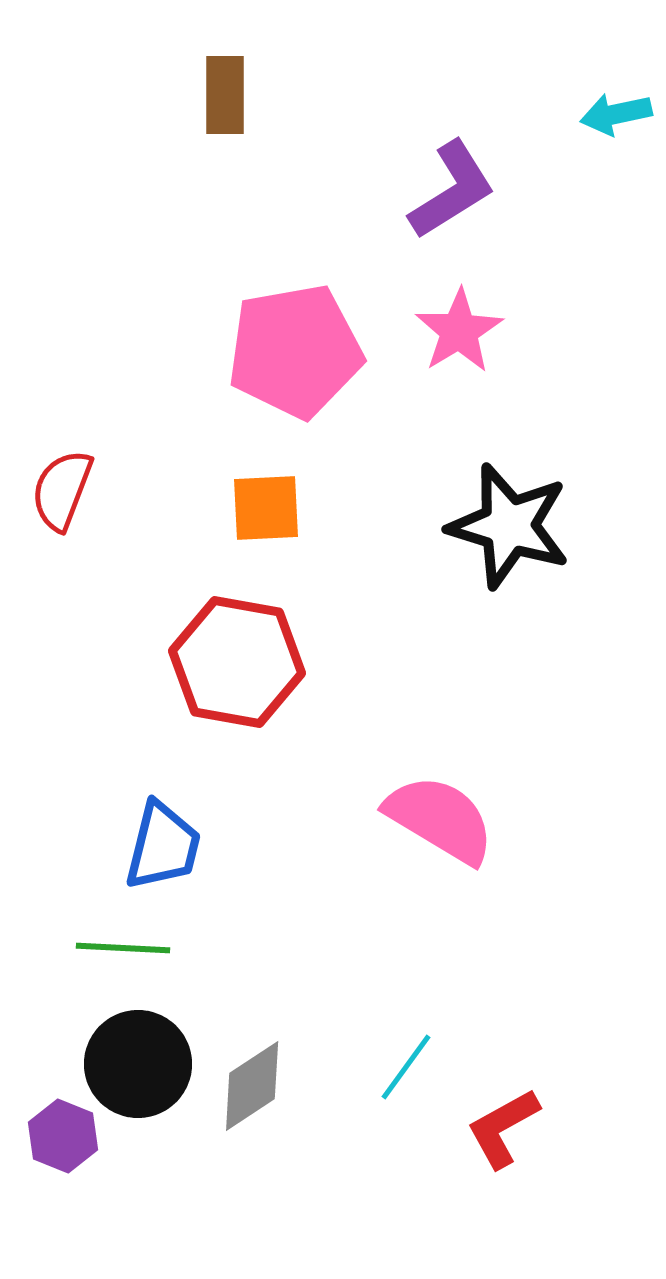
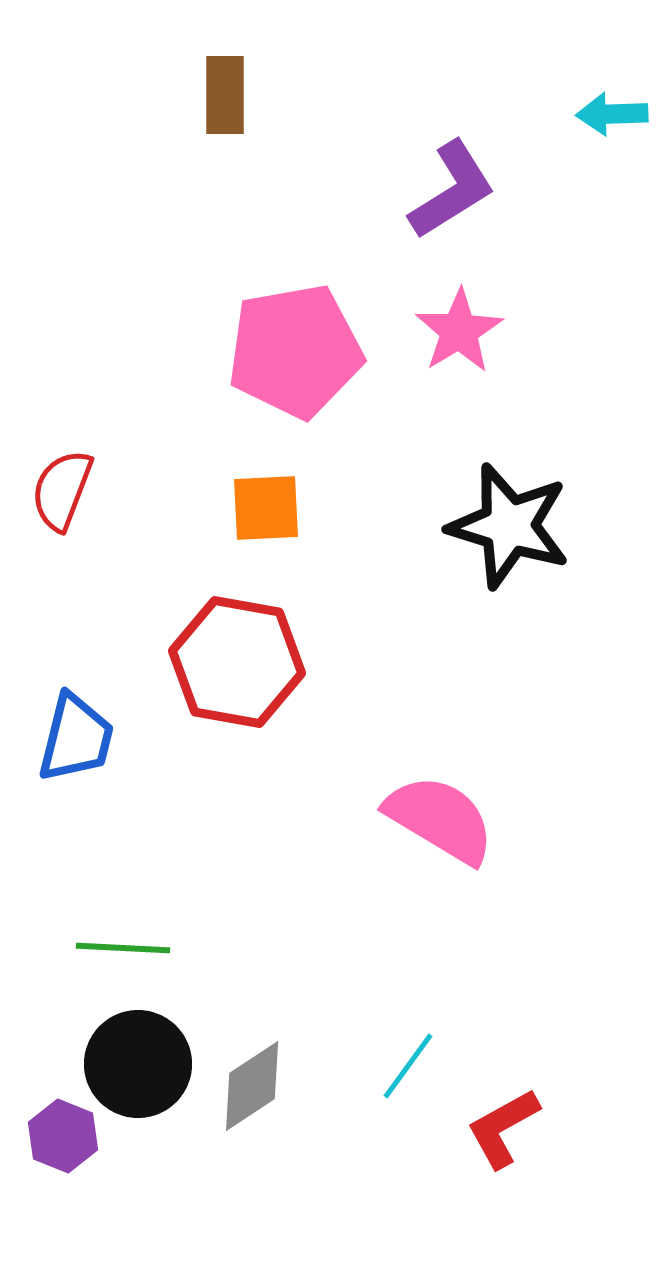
cyan arrow: moved 4 px left; rotated 10 degrees clockwise
blue trapezoid: moved 87 px left, 108 px up
cyan line: moved 2 px right, 1 px up
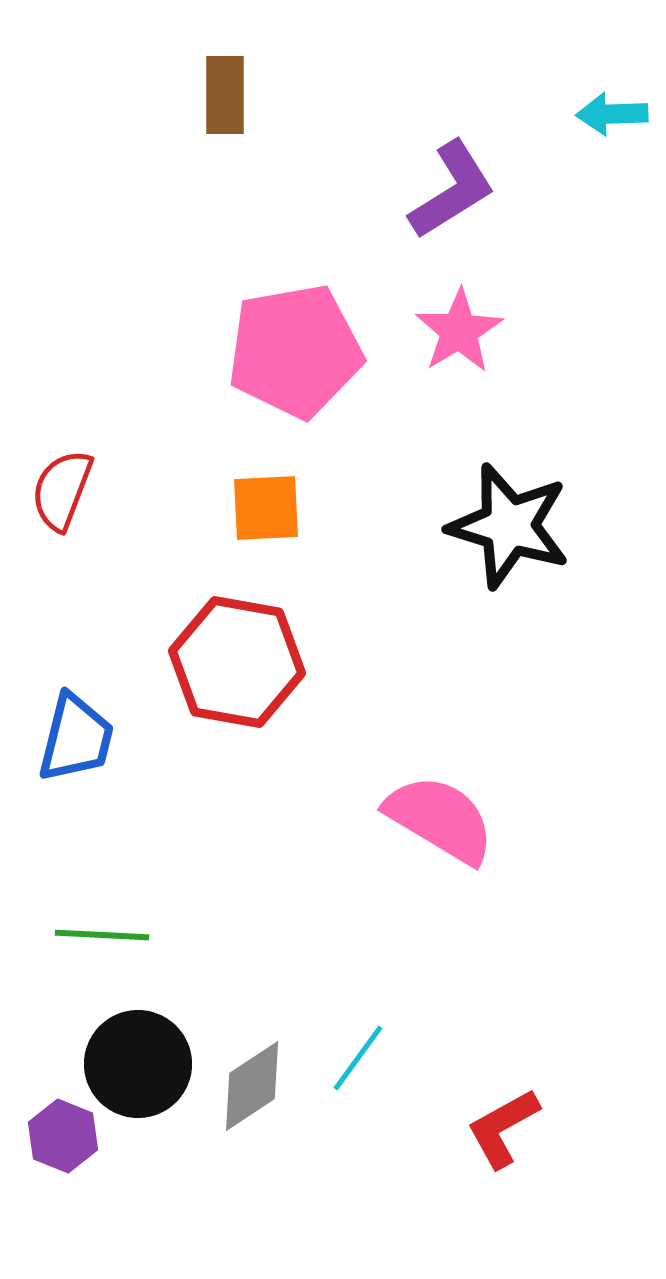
green line: moved 21 px left, 13 px up
cyan line: moved 50 px left, 8 px up
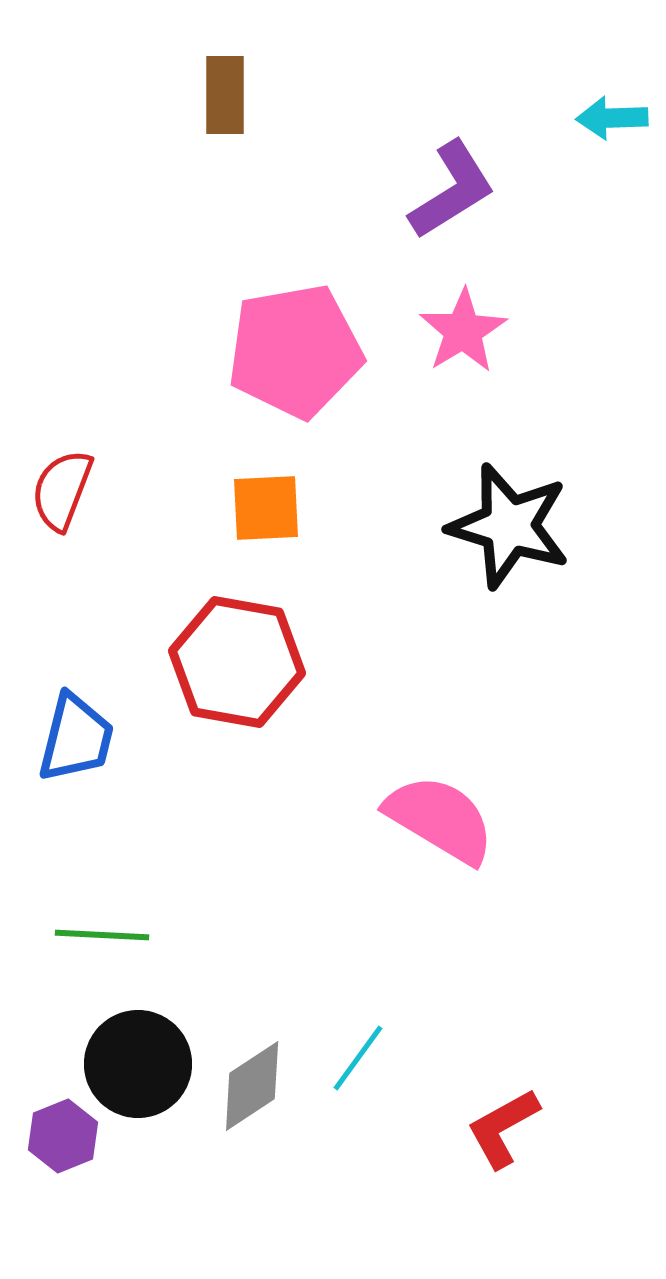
cyan arrow: moved 4 px down
pink star: moved 4 px right
purple hexagon: rotated 16 degrees clockwise
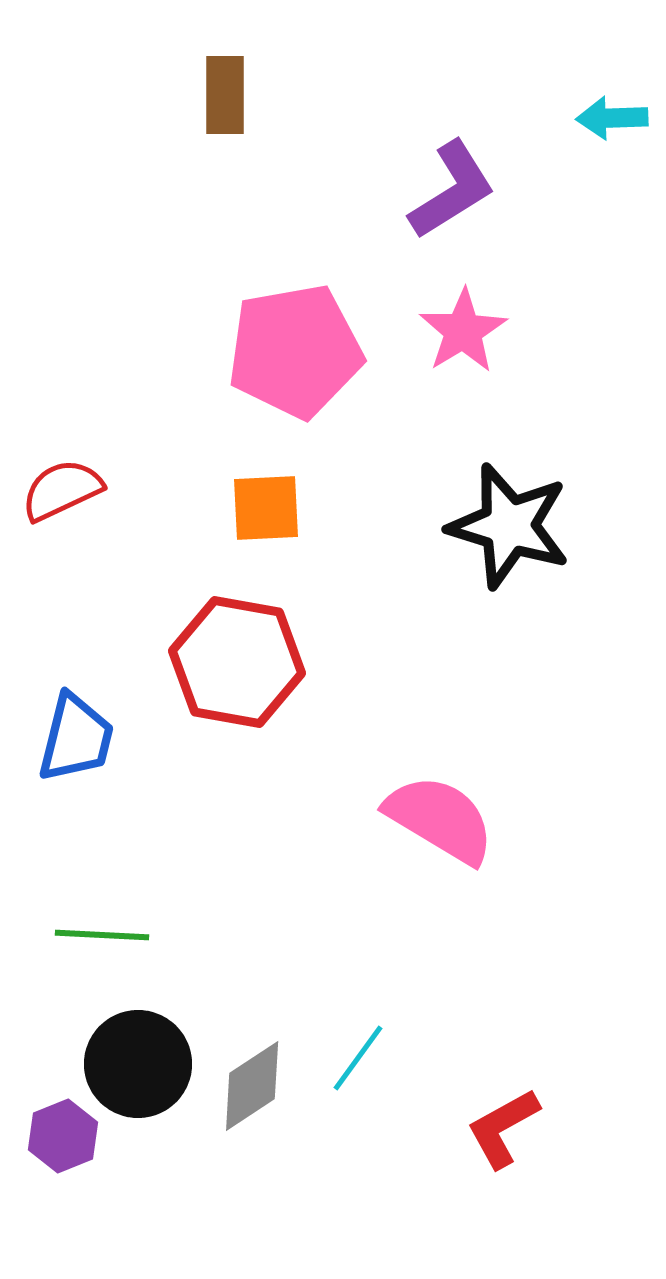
red semicircle: rotated 44 degrees clockwise
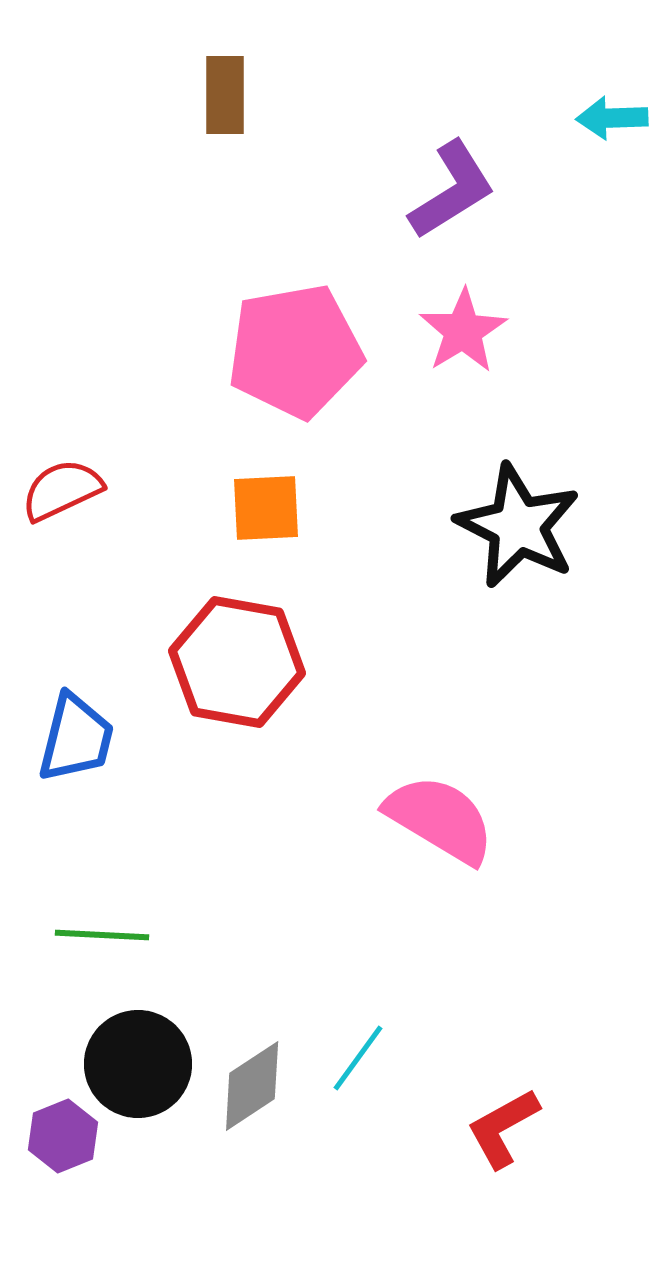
black star: moved 9 px right; rotated 10 degrees clockwise
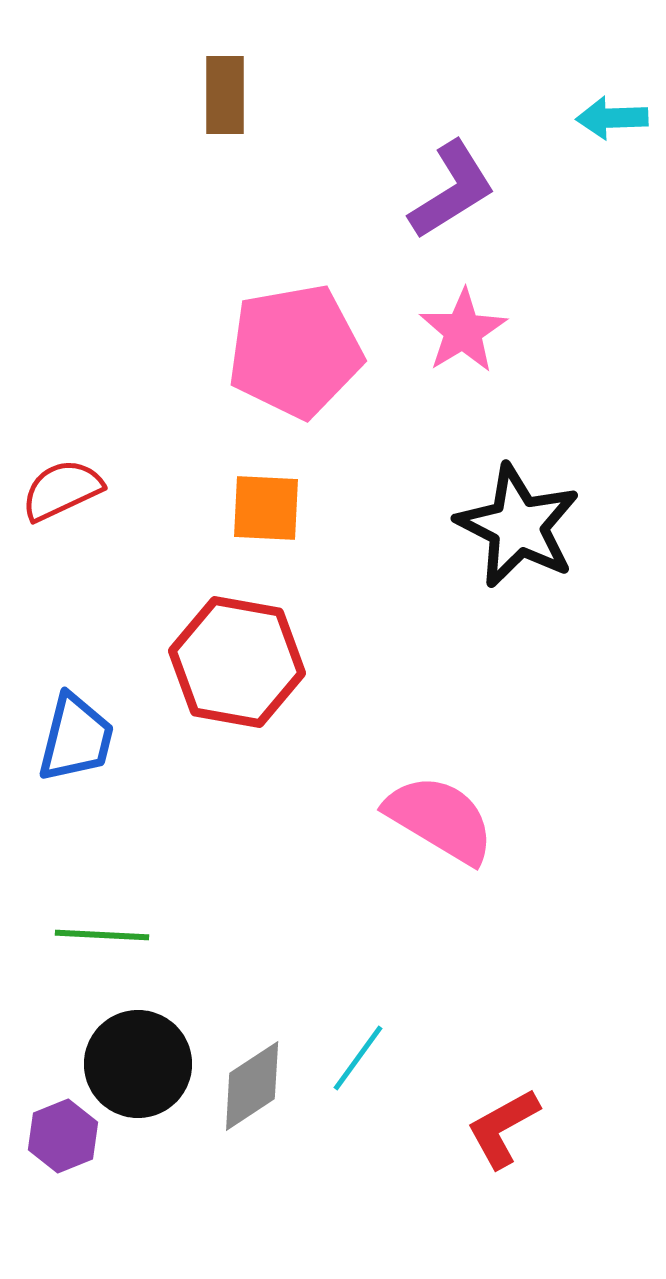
orange square: rotated 6 degrees clockwise
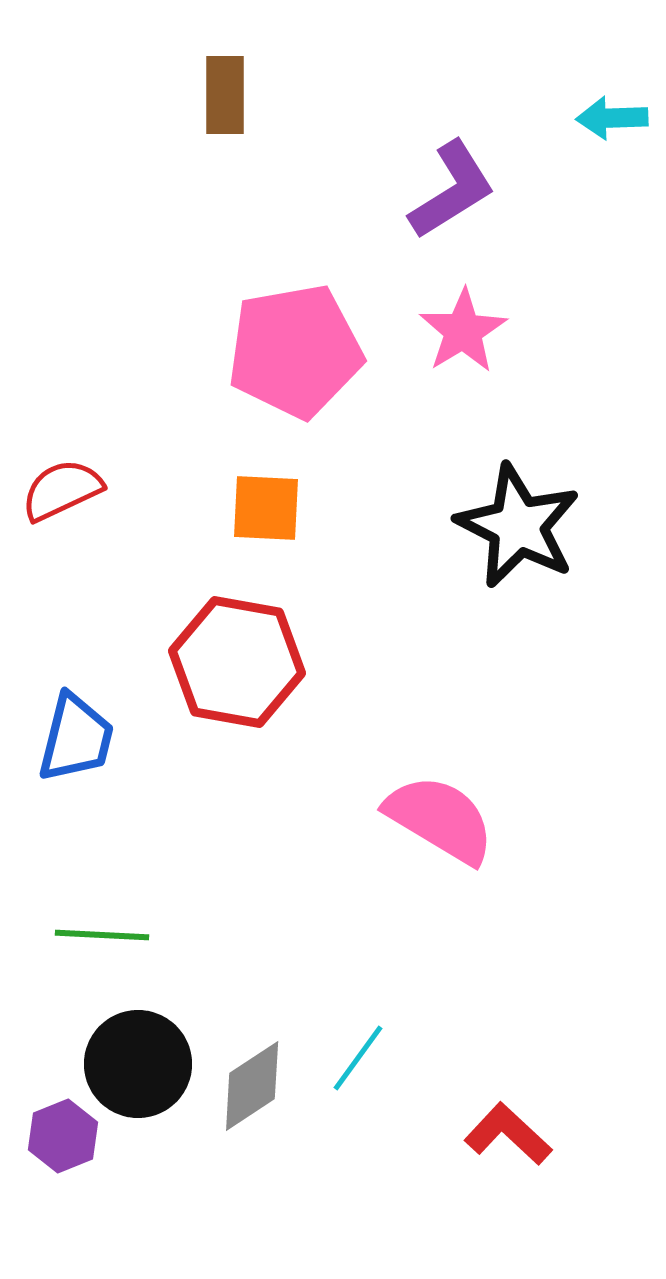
red L-shape: moved 5 px right, 6 px down; rotated 72 degrees clockwise
